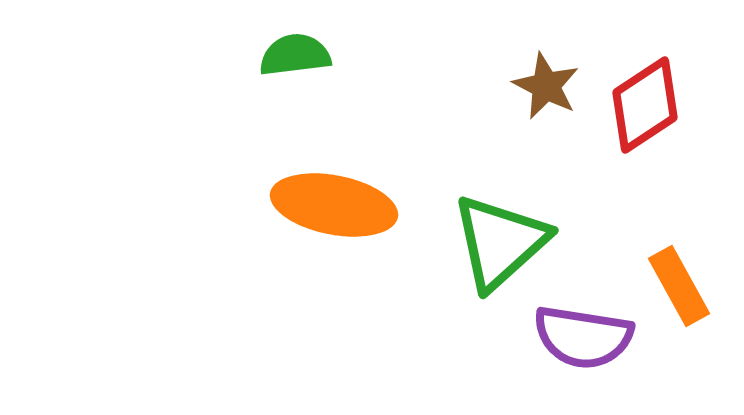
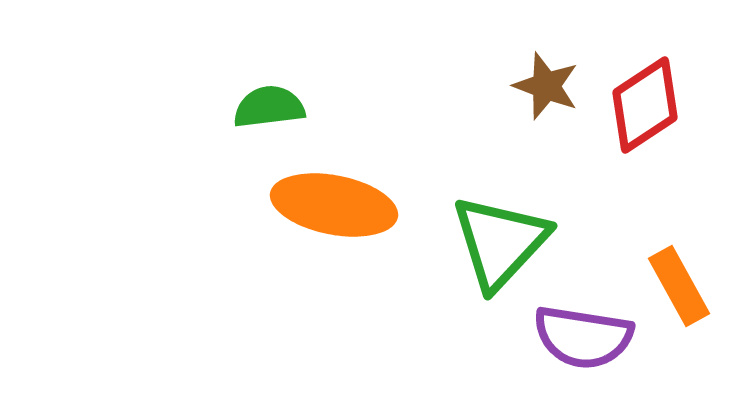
green semicircle: moved 26 px left, 52 px down
brown star: rotated 6 degrees counterclockwise
green triangle: rotated 5 degrees counterclockwise
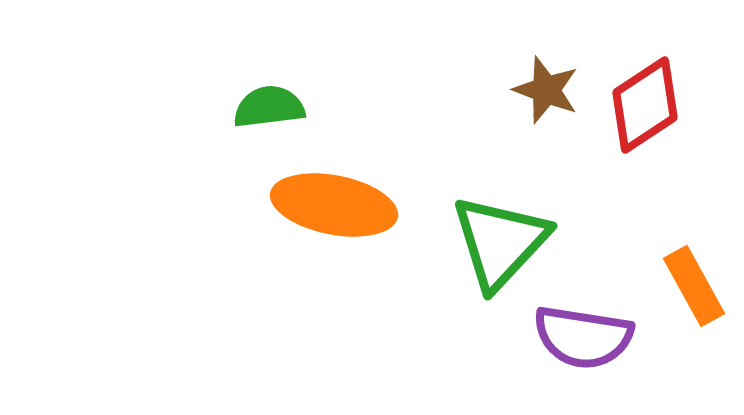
brown star: moved 4 px down
orange rectangle: moved 15 px right
